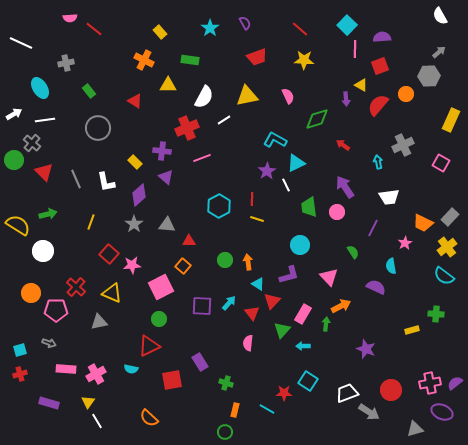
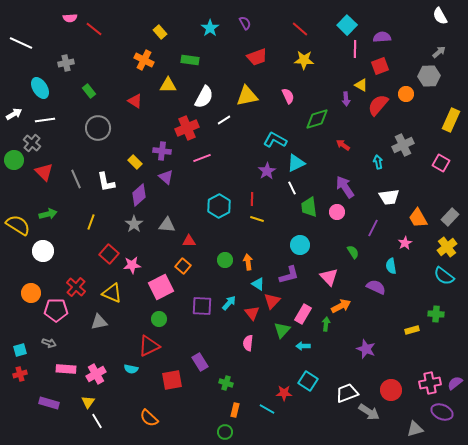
white line at (286, 185): moved 6 px right, 3 px down
orange trapezoid at (423, 223): moved 5 px left, 5 px up; rotated 35 degrees clockwise
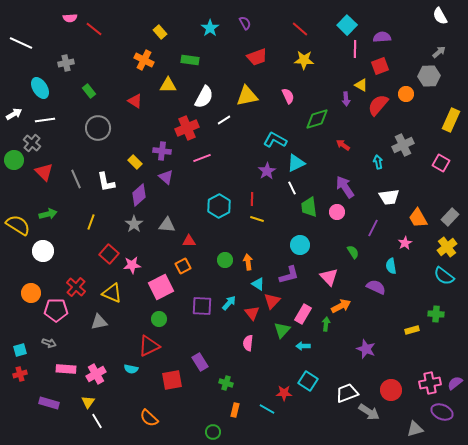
orange square at (183, 266): rotated 21 degrees clockwise
green circle at (225, 432): moved 12 px left
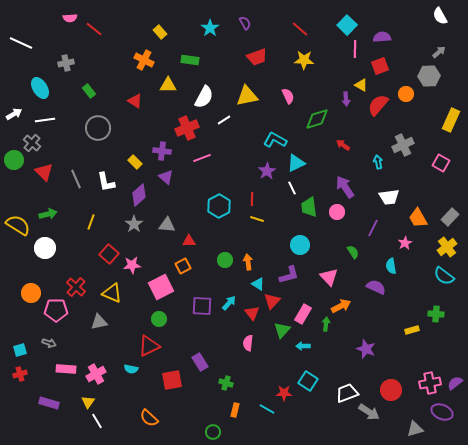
white circle at (43, 251): moved 2 px right, 3 px up
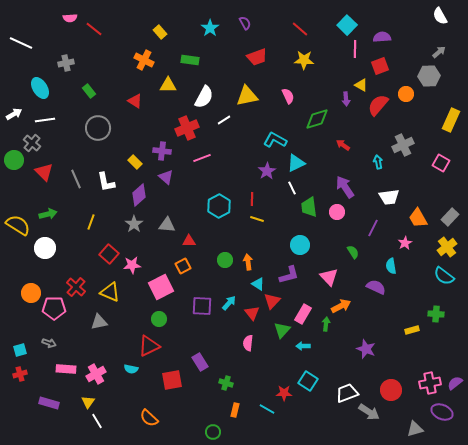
yellow triangle at (112, 293): moved 2 px left, 1 px up
pink pentagon at (56, 310): moved 2 px left, 2 px up
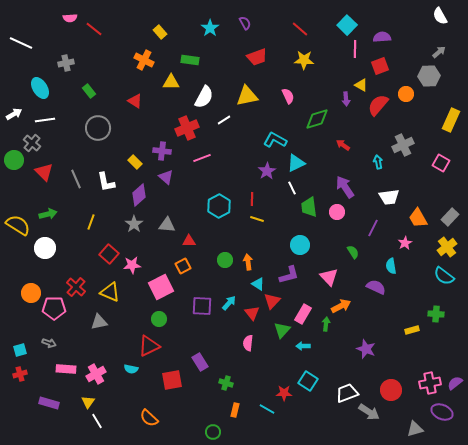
yellow triangle at (168, 85): moved 3 px right, 3 px up
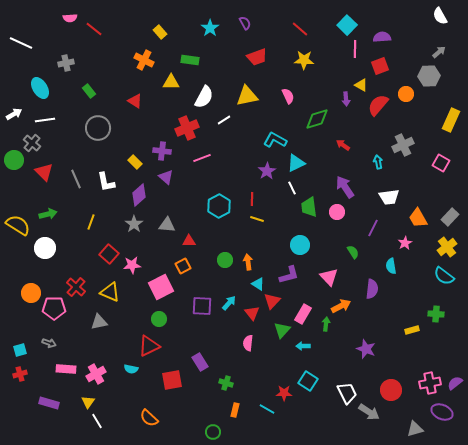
purple semicircle at (376, 287): moved 4 px left, 2 px down; rotated 72 degrees clockwise
white trapezoid at (347, 393): rotated 85 degrees clockwise
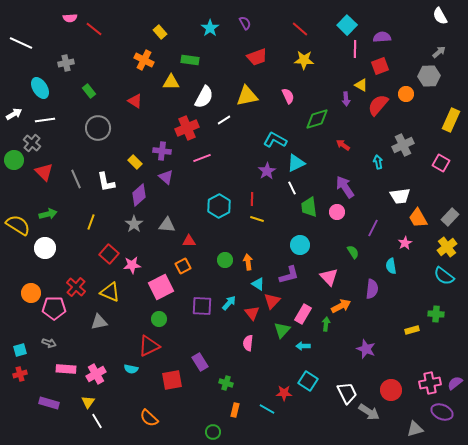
white trapezoid at (389, 197): moved 11 px right, 1 px up
